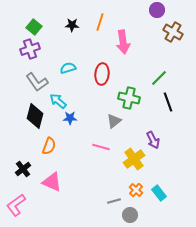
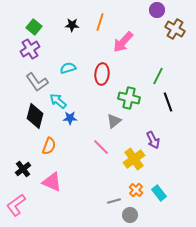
brown cross: moved 2 px right, 3 px up
pink arrow: rotated 50 degrees clockwise
purple cross: rotated 12 degrees counterclockwise
green line: moved 1 px left, 2 px up; rotated 18 degrees counterclockwise
pink line: rotated 30 degrees clockwise
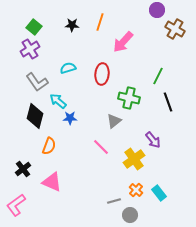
purple arrow: rotated 12 degrees counterclockwise
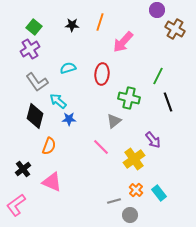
blue star: moved 1 px left, 1 px down
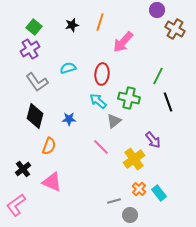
black star: rotated 16 degrees counterclockwise
cyan arrow: moved 40 px right
orange cross: moved 3 px right, 1 px up
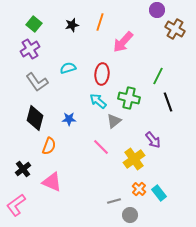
green square: moved 3 px up
black diamond: moved 2 px down
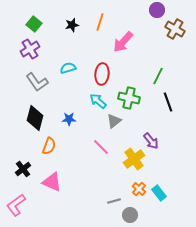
purple arrow: moved 2 px left, 1 px down
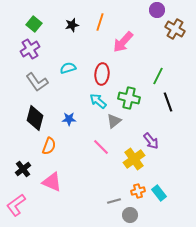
orange cross: moved 1 px left, 2 px down; rotated 32 degrees clockwise
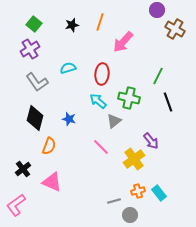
blue star: rotated 16 degrees clockwise
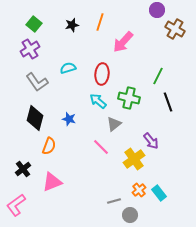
gray triangle: moved 3 px down
pink triangle: rotated 45 degrees counterclockwise
orange cross: moved 1 px right, 1 px up; rotated 24 degrees counterclockwise
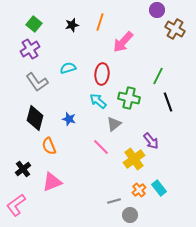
orange semicircle: rotated 138 degrees clockwise
cyan rectangle: moved 5 px up
